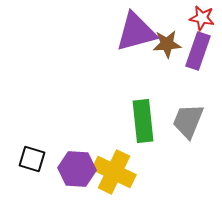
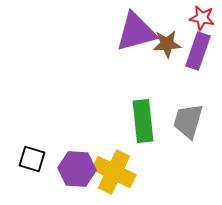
gray trapezoid: rotated 6 degrees counterclockwise
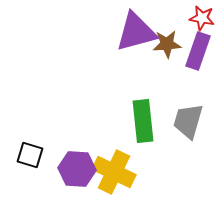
black square: moved 2 px left, 4 px up
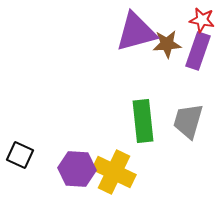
red star: moved 2 px down
black square: moved 10 px left; rotated 8 degrees clockwise
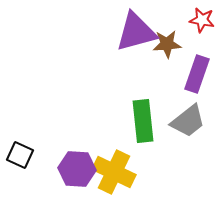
purple rectangle: moved 1 px left, 23 px down
gray trapezoid: rotated 144 degrees counterclockwise
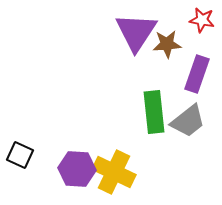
purple triangle: rotated 42 degrees counterclockwise
green rectangle: moved 11 px right, 9 px up
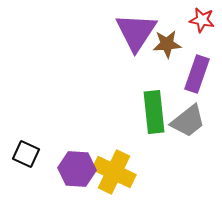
black square: moved 6 px right, 1 px up
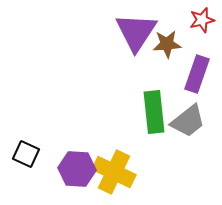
red star: rotated 25 degrees counterclockwise
